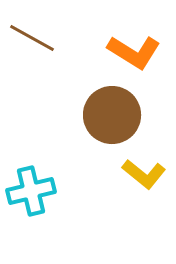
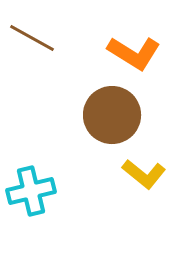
orange L-shape: moved 1 px down
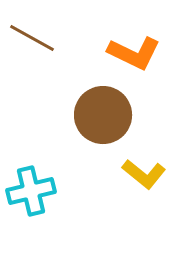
orange L-shape: rotated 6 degrees counterclockwise
brown circle: moved 9 px left
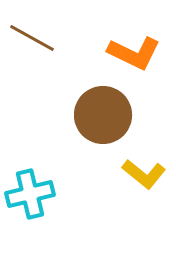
cyan cross: moved 1 px left, 3 px down
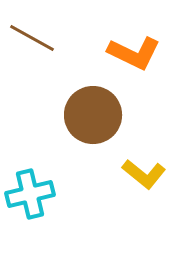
brown circle: moved 10 px left
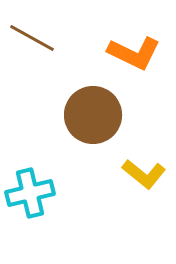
cyan cross: moved 1 px up
